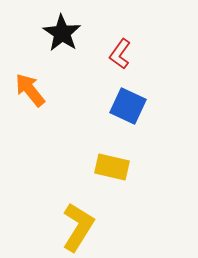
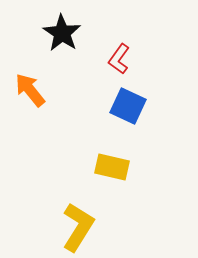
red L-shape: moved 1 px left, 5 px down
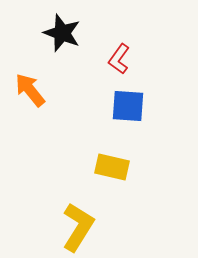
black star: rotated 12 degrees counterclockwise
blue square: rotated 21 degrees counterclockwise
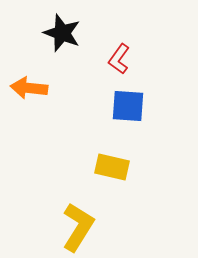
orange arrow: moved 1 px left, 2 px up; rotated 45 degrees counterclockwise
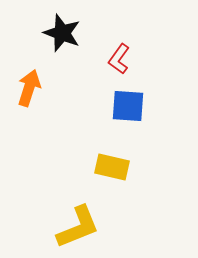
orange arrow: rotated 102 degrees clockwise
yellow L-shape: rotated 36 degrees clockwise
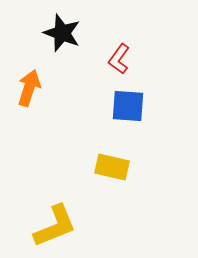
yellow L-shape: moved 23 px left, 1 px up
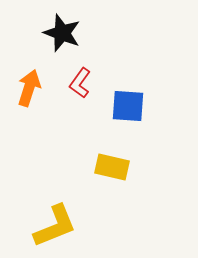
red L-shape: moved 39 px left, 24 px down
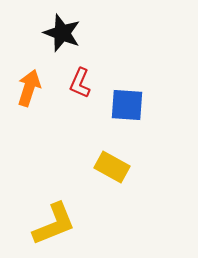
red L-shape: rotated 12 degrees counterclockwise
blue square: moved 1 px left, 1 px up
yellow rectangle: rotated 16 degrees clockwise
yellow L-shape: moved 1 px left, 2 px up
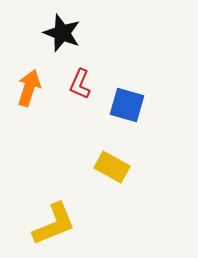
red L-shape: moved 1 px down
blue square: rotated 12 degrees clockwise
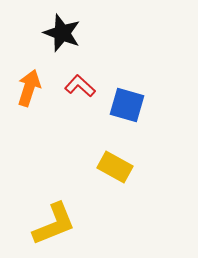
red L-shape: moved 2 px down; rotated 108 degrees clockwise
yellow rectangle: moved 3 px right
